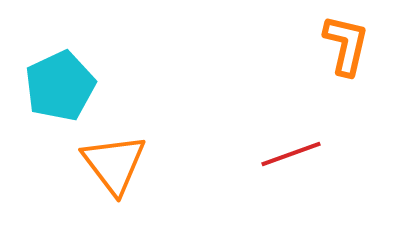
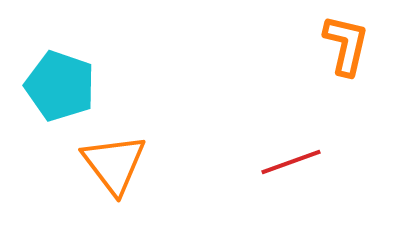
cyan pentagon: rotated 28 degrees counterclockwise
red line: moved 8 px down
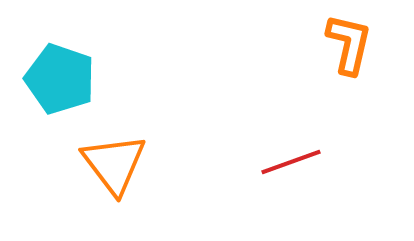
orange L-shape: moved 3 px right, 1 px up
cyan pentagon: moved 7 px up
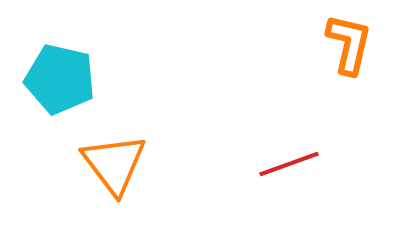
cyan pentagon: rotated 6 degrees counterclockwise
red line: moved 2 px left, 2 px down
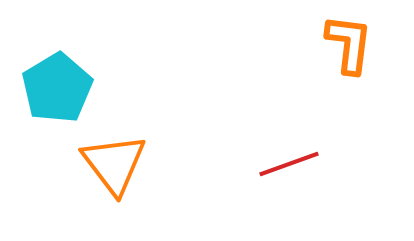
orange L-shape: rotated 6 degrees counterclockwise
cyan pentagon: moved 3 px left, 9 px down; rotated 28 degrees clockwise
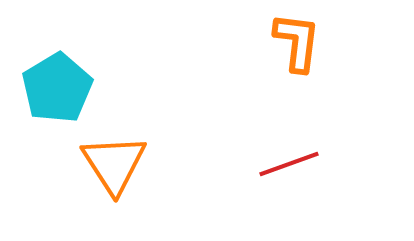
orange L-shape: moved 52 px left, 2 px up
orange triangle: rotated 4 degrees clockwise
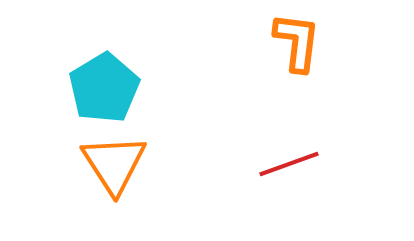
cyan pentagon: moved 47 px right
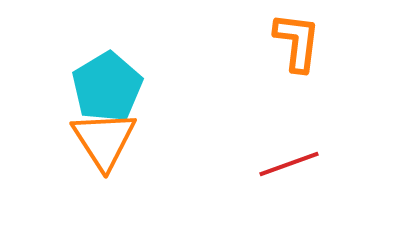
cyan pentagon: moved 3 px right, 1 px up
orange triangle: moved 10 px left, 24 px up
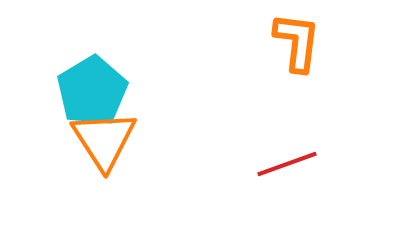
cyan pentagon: moved 15 px left, 4 px down
red line: moved 2 px left
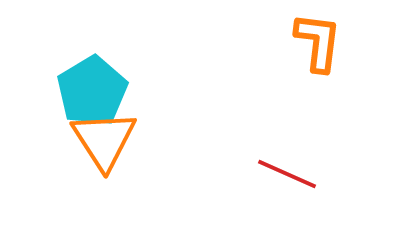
orange L-shape: moved 21 px right
red line: moved 10 px down; rotated 44 degrees clockwise
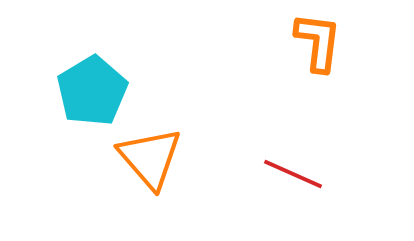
orange triangle: moved 46 px right, 18 px down; rotated 8 degrees counterclockwise
red line: moved 6 px right
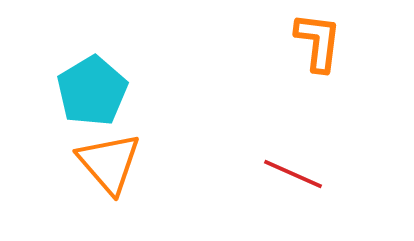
orange triangle: moved 41 px left, 5 px down
